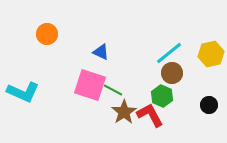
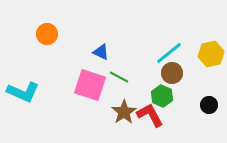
green line: moved 6 px right, 13 px up
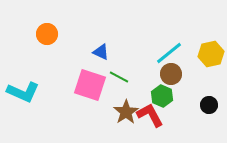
brown circle: moved 1 px left, 1 px down
brown star: moved 2 px right
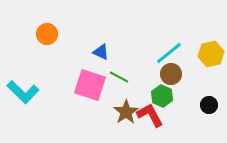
cyan L-shape: rotated 20 degrees clockwise
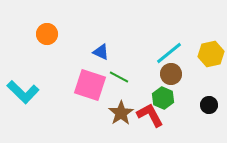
green hexagon: moved 1 px right, 2 px down
brown star: moved 5 px left, 1 px down
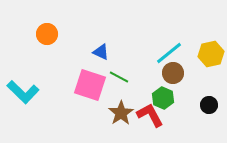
brown circle: moved 2 px right, 1 px up
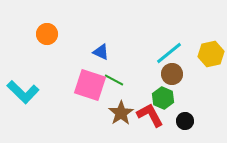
brown circle: moved 1 px left, 1 px down
green line: moved 5 px left, 3 px down
black circle: moved 24 px left, 16 px down
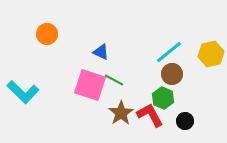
cyan line: moved 1 px up
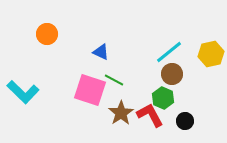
pink square: moved 5 px down
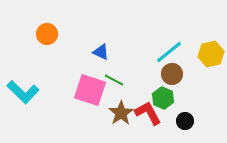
red L-shape: moved 2 px left, 2 px up
